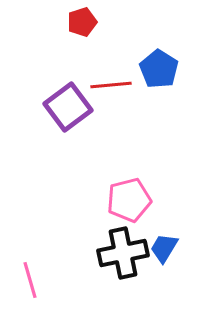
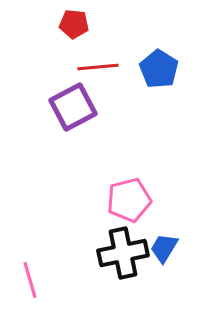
red pentagon: moved 8 px left, 2 px down; rotated 24 degrees clockwise
red line: moved 13 px left, 18 px up
purple square: moved 5 px right; rotated 9 degrees clockwise
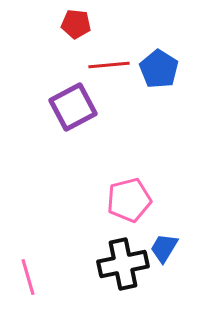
red pentagon: moved 2 px right
red line: moved 11 px right, 2 px up
black cross: moved 11 px down
pink line: moved 2 px left, 3 px up
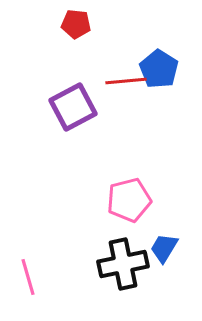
red line: moved 17 px right, 16 px down
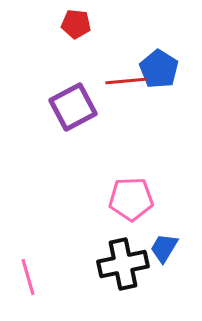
pink pentagon: moved 2 px right, 1 px up; rotated 12 degrees clockwise
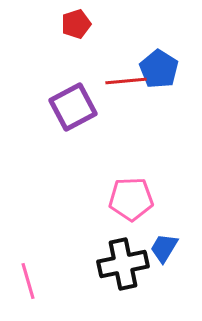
red pentagon: rotated 24 degrees counterclockwise
pink line: moved 4 px down
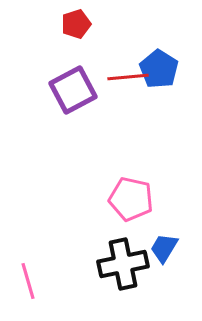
red line: moved 2 px right, 4 px up
purple square: moved 17 px up
pink pentagon: rotated 15 degrees clockwise
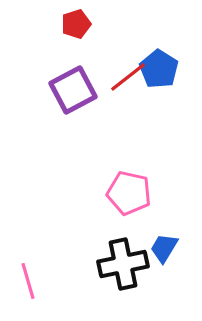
red line: rotated 33 degrees counterclockwise
pink pentagon: moved 2 px left, 6 px up
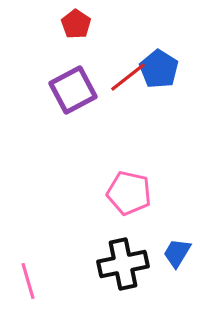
red pentagon: rotated 20 degrees counterclockwise
blue trapezoid: moved 13 px right, 5 px down
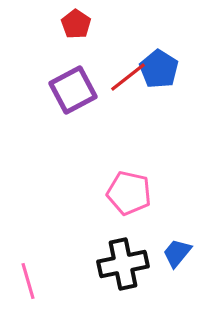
blue trapezoid: rotated 8 degrees clockwise
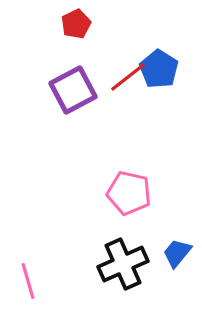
red pentagon: rotated 12 degrees clockwise
black cross: rotated 12 degrees counterclockwise
